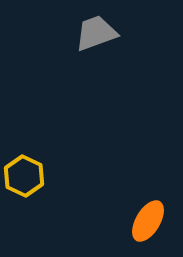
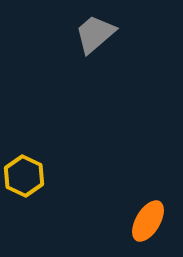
gray trapezoid: moved 1 px left, 1 px down; rotated 21 degrees counterclockwise
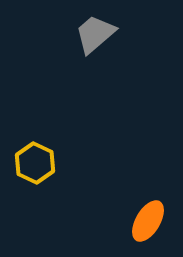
yellow hexagon: moved 11 px right, 13 px up
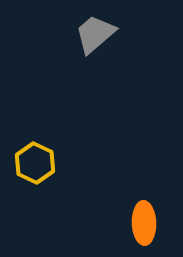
orange ellipse: moved 4 px left, 2 px down; rotated 33 degrees counterclockwise
